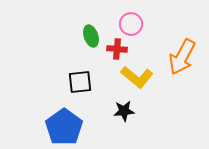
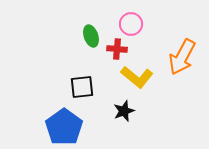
black square: moved 2 px right, 5 px down
black star: rotated 15 degrees counterclockwise
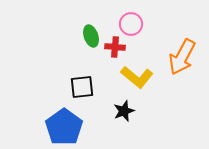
red cross: moved 2 px left, 2 px up
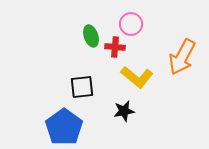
black star: rotated 10 degrees clockwise
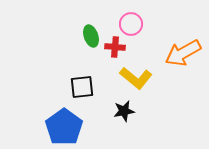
orange arrow: moved 1 px right, 4 px up; rotated 33 degrees clockwise
yellow L-shape: moved 1 px left, 1 px down
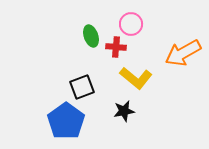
red cross: moved 1 px right
black square: rotated 15 degrees counterclockwise
blue pentagon: moved 2 px right, 6 px up
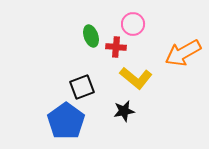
pink circle: moved 2 px right
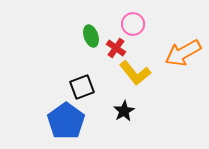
red cross: moved 1 px down; rotated 30 degrees clockwise
yellow L-shape: moved 1 px left, 5 px up; rotated 12 degrees clockwise
black star: rotated 20 degrees counterclockwise
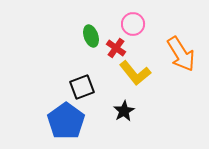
orange arrow: moved 2 px left, 1 px down; rotated 93 degrees counterclockwise
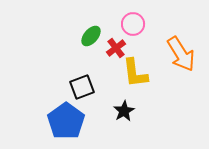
green ellipse: rotated 60 degrees clockwise
red cross: rotated 18 degrees clockwise
yellow L-shape: rotated 32 degrees clockwise
